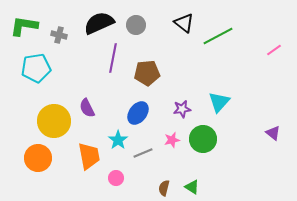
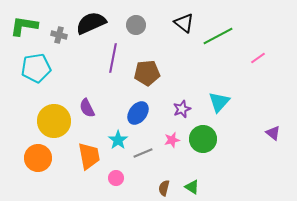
black semicircle: moved 8 px left
pink line: moved 16 px left, 8 px down
purple star: rotated 12 degrees counterclockwise
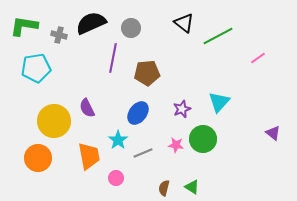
gray circle: moved 5 px left, 3 px down
pink star: moved 4 px right, 5 px down; rotated 21 degrees clockwise
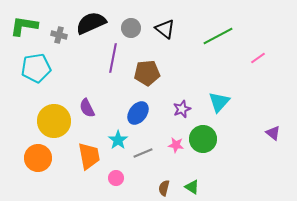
black triangle: moved 19 px left, 6 px down
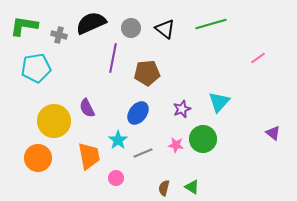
green line: moved 7 px left, 12 px up; rotated 12 degrees clockwise
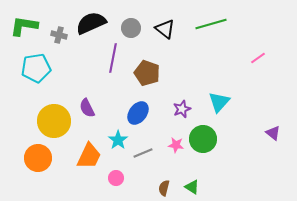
brown pentagon: rotated 25 degrees clockwise
orange trapezoid: rotated 36 degrees clockwise
